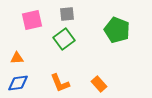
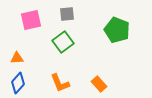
pink square: moved 1 px left
green square: moved 1 px left, 3 px down
blue diamond: rotated 40 degrees counterclockwise
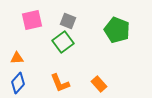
gray square: moved 1 px right, 7 px down; rotated 28 degrees clockwise
pink square: moved 1 px right
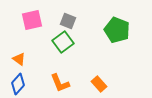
orange triangle: moved 2 px right, 1 px down; rotated 40 degrees clockwise
blue diamond: moved 1 px down
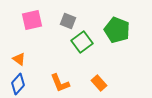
green square: moved 19 px right
orange rectangle: moved 1 px up
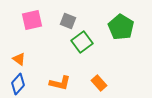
green pentagon: moved 4 px right, 3 px up; rotated 10 degrees clockwise
orange L-shape: rotated 55 degrees counterclockwise
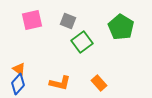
orange triangle: moved 10 px down
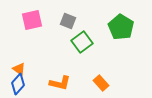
orange rectangle: moved 2 px right
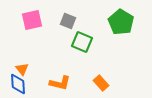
green pentagon: moved 5 px up
green square: rotated 30 degrees counterclockwise
orange triangle: moved 3 px right; rotated 16 degrees clockwise
blue diamond: rotated 45 degrees counterclockwise
